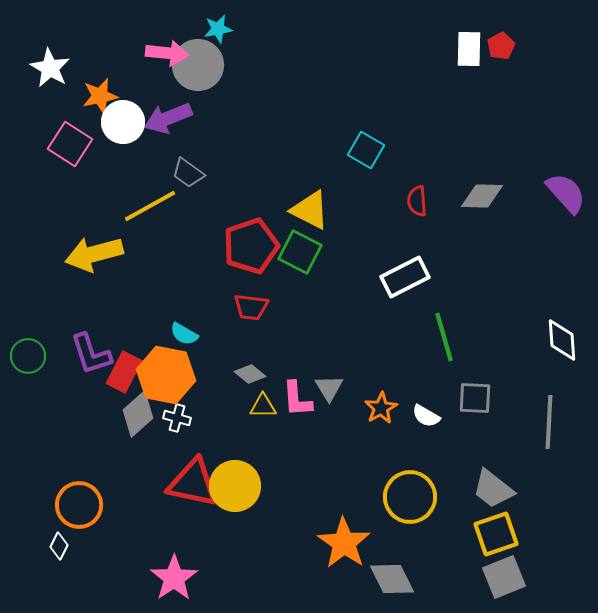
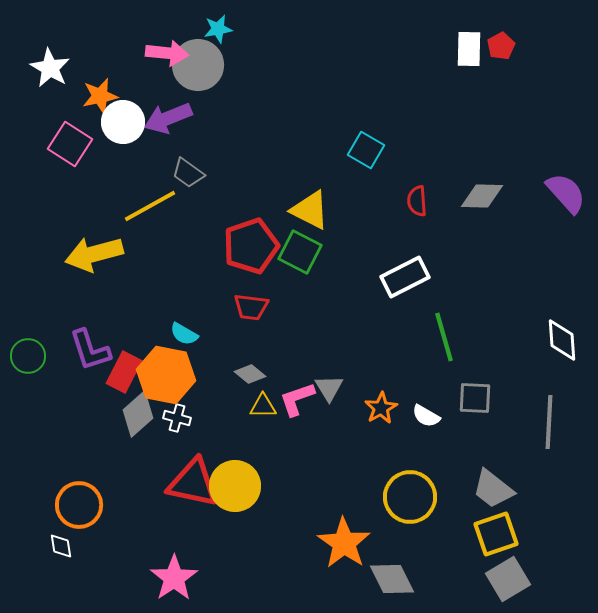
purple L-shape at (91, 354): moved 1 px left, 4 px up
pink L-shape at (297, 399): rotated 75 degrees clockwise
white diamond at (59, 546): moved 2 px right; rotated 36 degrees counterclockwise
gray square at (504, 577): moved 4 px right, 2 px down; rotated 9 degrees counterclockwise
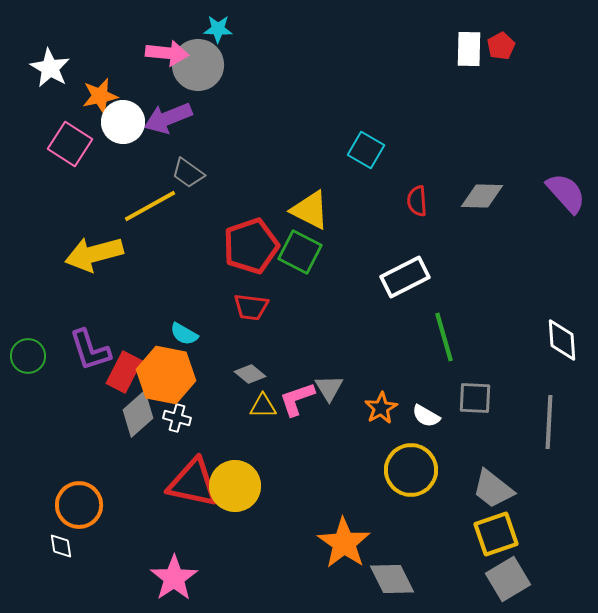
cyan star at (218, 29): rotated 12 degrees clockwise
yellow circle at (410, 497): moved 1 px right, 27 px up
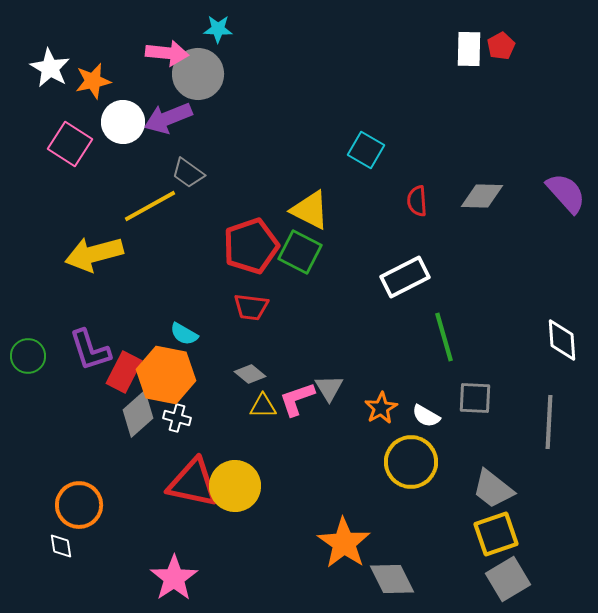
gray circle at (198, 65): moved 9 px down
orange star at (100, 96): moved 7 px left, 15 px up
yellow circle at (411, 470): moved 8 px up
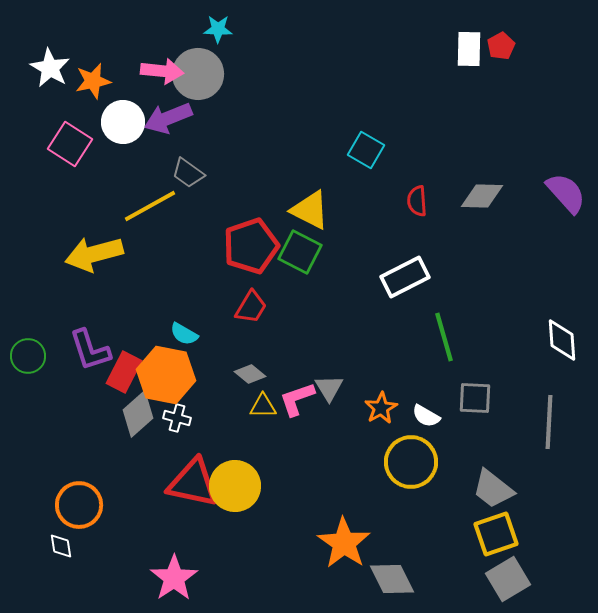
pink arrow at (167, 53): moved 5 px left, 18 px down
red trapezoid at (251, 307): rotated 66 degrees counterclockwise
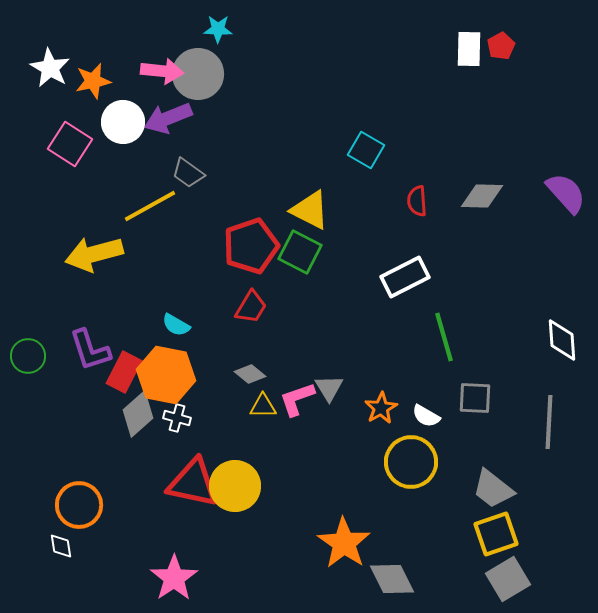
cyan semicircle at (184, 334): moved 8 px left, 9 px up
